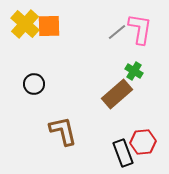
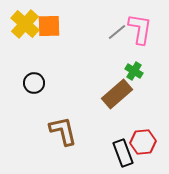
black circle: moved 1 px up
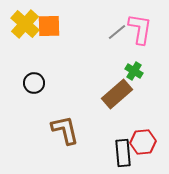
brown L-shape: moved 2 px right, 1 px up
black rectangle: rotated 16 degrees clockwise
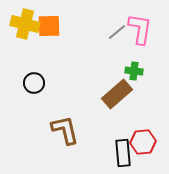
yellow cross: rotated 28 degrees counterclockwise
green cross: rotated 24 degrees counterclockwise
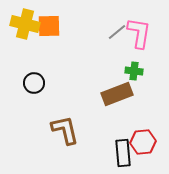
pink L-shape: moved 1 px left, 4 px down
brown rectangle: rotated 20 degrees clockwise
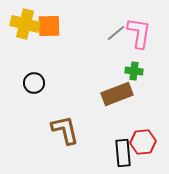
gray line: moved 1 px left, 1 px down
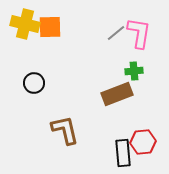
orange square: moved 1 px right, 1 px down
green cross: rotated 12 degrees counterclockwise
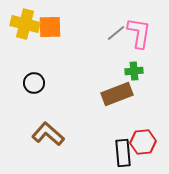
brown L-shape: moved 17 px left, 4 px down; rotated 36 degrees counterclockwise
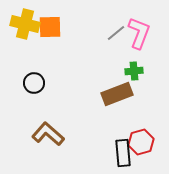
pink L-shape: rotated 12 degrees clockwise
red hexagon: moved 2 px left; rotated 10 degrees counterclockwise
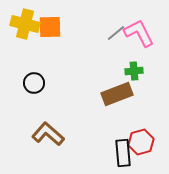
pink L-shape: rotated 48 degrees counterclockwise
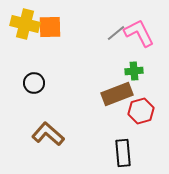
red hexagon: moved 31 px up
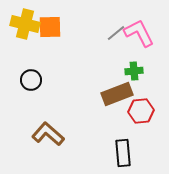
black circle: moved 3 px left, 3 px up
red hexagon: rotated 10 degrees clockwise
